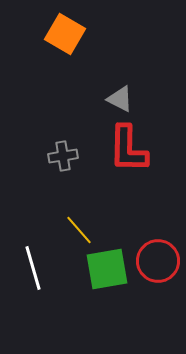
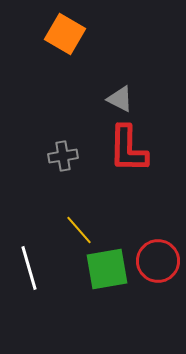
white line: moved 4 px left
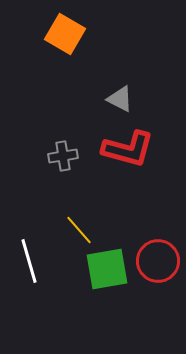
red L-shape: rotated 76 degrees counterclockwise
white line: moved 7 px up
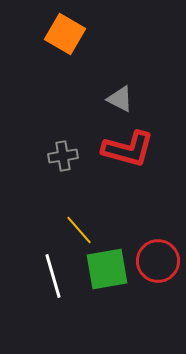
white line: moved 24 px right, 15 px down
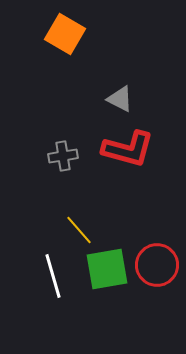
red circle: moved 1 px left, 4 px down
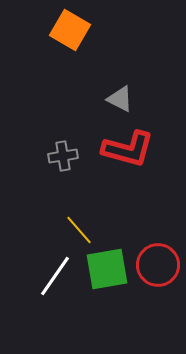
orange square: moved 5 px right, 4 px up
red circle: moved 1 px right
white line: moved 2 px right; rotated 51 degrees clockwise
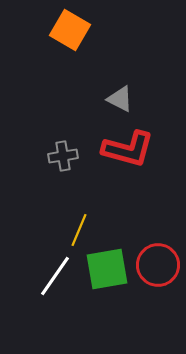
yellow line: rotated 64 degrees clockwise
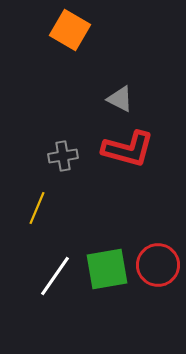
yellow line: moved 42 px left, 22 px up
